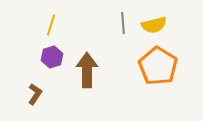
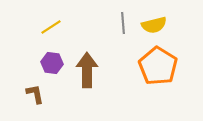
yellow line: moved 2 px down; rotated 40 degrees clockwise
purple hexagon: moved 6 px down; rotated 25 degrees clockwise
brown L-shape: rotated 45 degrees counterclockwise
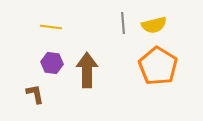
yellow line: rotated 40 degrees clockwise
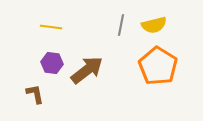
gray line: moved 2 px left, 2 px down; rotated 15 degrees clockwise
brown arrow: rotated 52 degrees clockwise
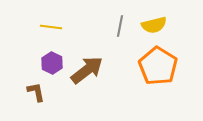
gray line: moved 1 px left, 1 px down
purple hexagon: rotated 20 degrees clockwise
brown L-shape: moved 1 px right, 2 px up
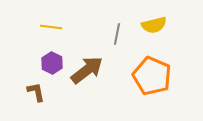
gray line: moved 3 px left, 8 px down
orange pentagon: moved 6 px left, 10 px down; rotated 9 degrees counterclockwise
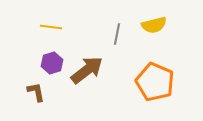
purple hexagon: rotated 15 degrees clockwise
orange pentagon: moved 3 px right, 6 px down
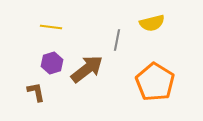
yellow semicircle: moved 2 px left, 2 px up
gray line: moved 6 px down
brown arrow: moved 1 px up
orange pentagon: rotated 9 degrees clockwise
